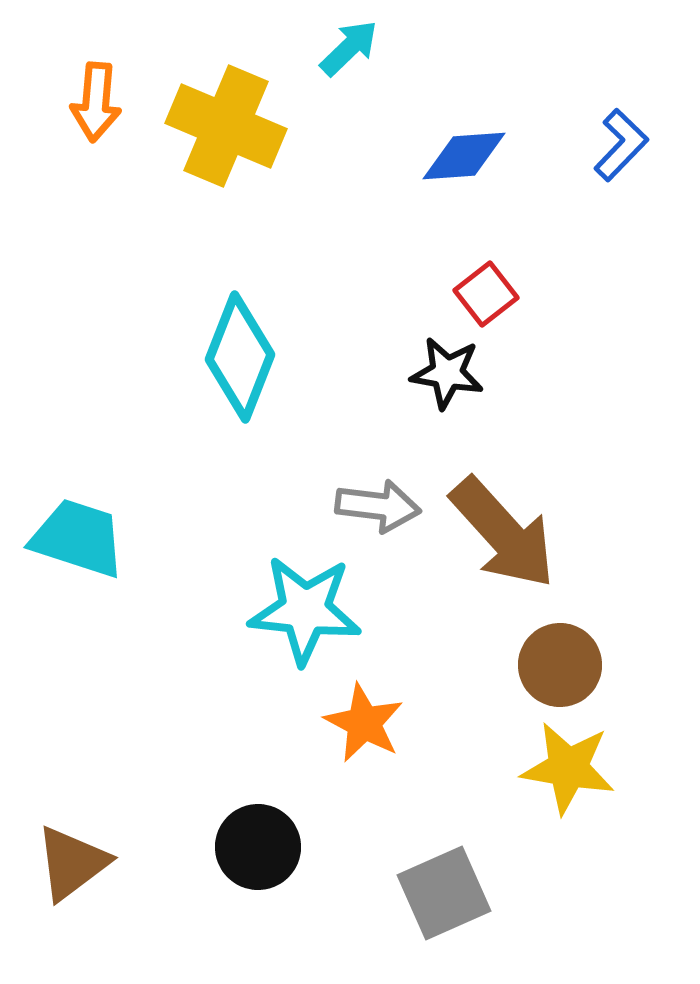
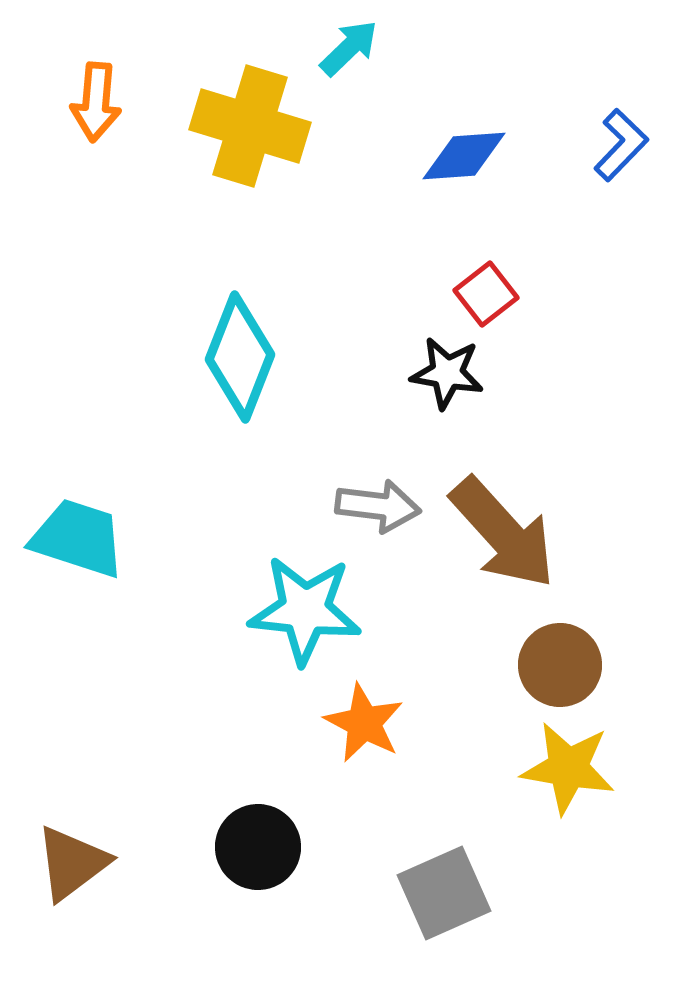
yellow cross: moved 24 px right; rotated 6 degrees counterclockwise
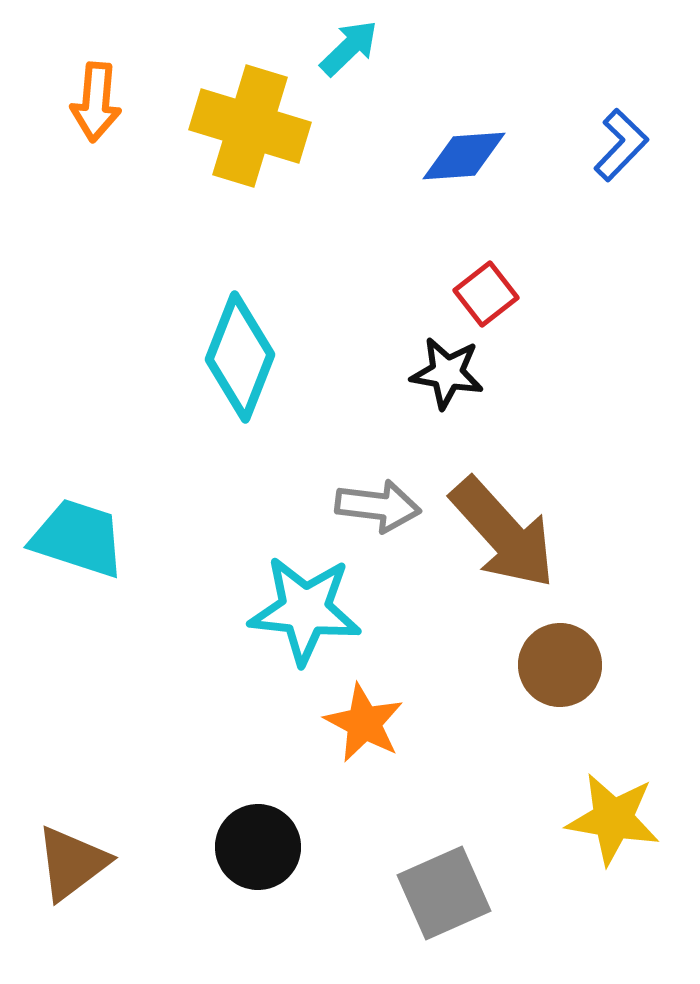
yellow star: moved 45 px right, 51 px down
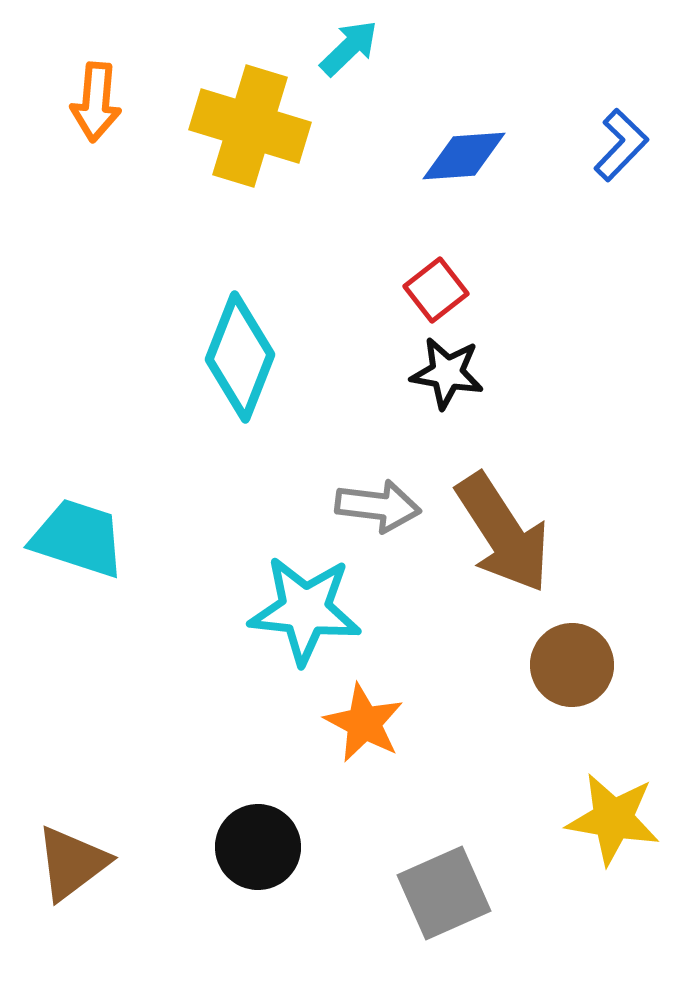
red square: moved 50 px left, 4 px up
brown arrow: rotated 9 degrees clockwise
brown circle: moved 12 px right
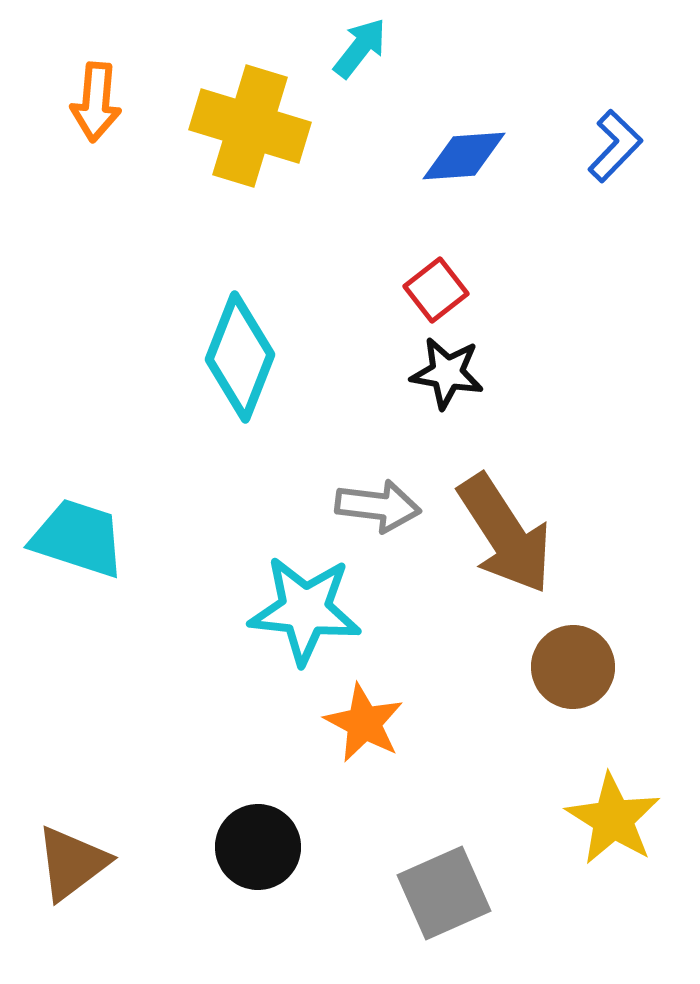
cyan arrow: moved 11 px right; rotated 8 degrees counterclockwise
blue L-shape: moved 6 px left, 1 px down
brown arrow: moved 2 px right, 1 px down
brown circle: moved 1 px right, 2 px down
yellow star: rotated 22 degrees clockwise
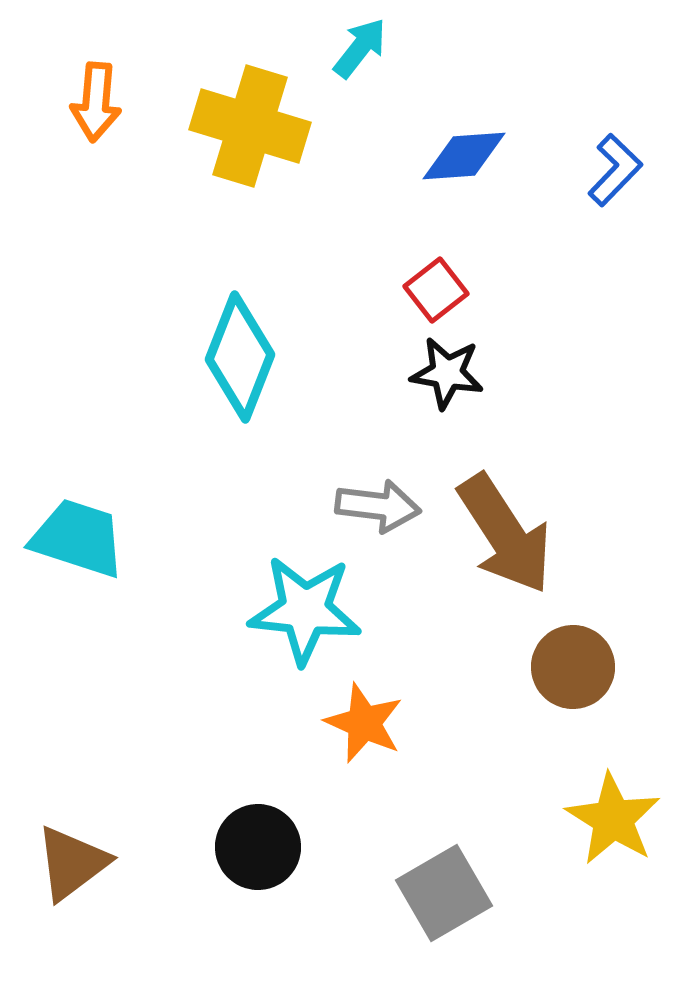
blue L-shape: moved 24 px down
orange star: rotated 4 degrees counterclockwise
gray square: rotated 6 degrees counterclockwise
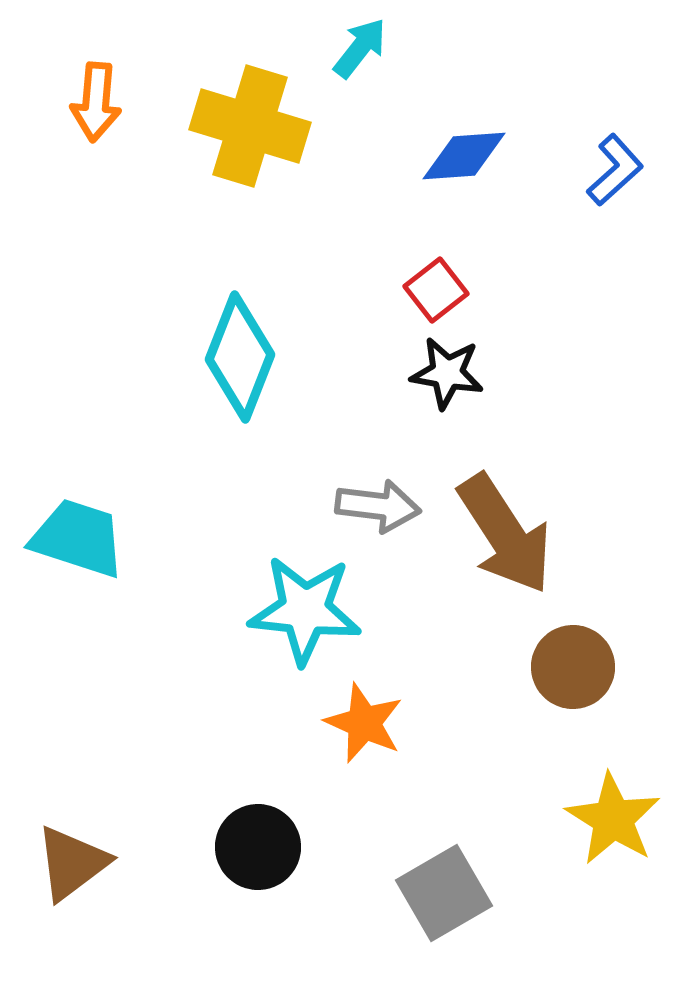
blue L-shape: rotated 4 degrees clockwise
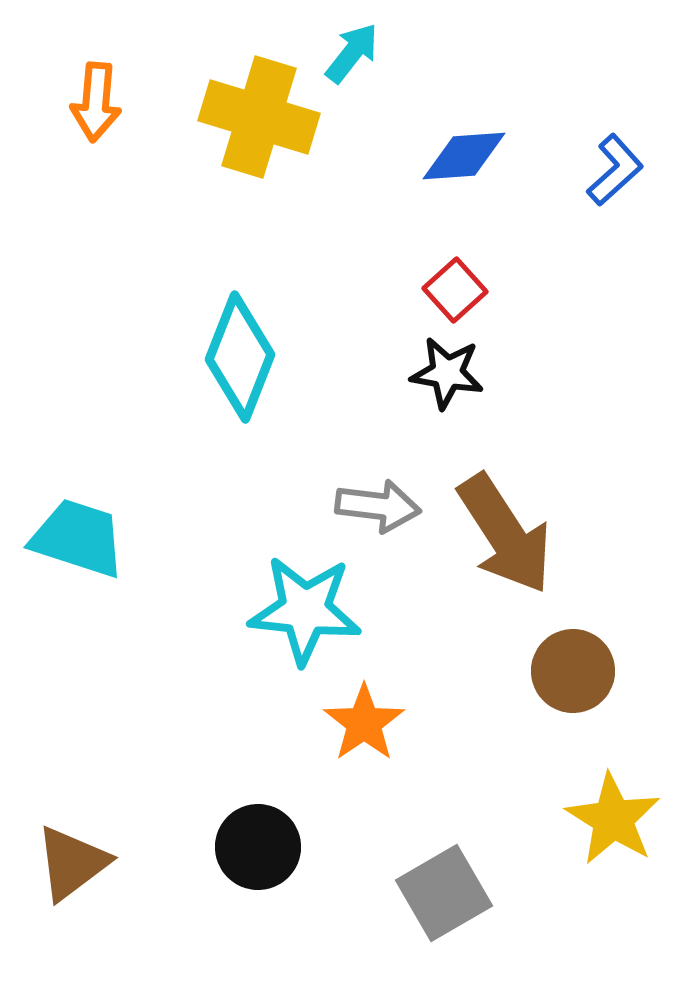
cyan arrow: moved 8 px left, 5 px down
yellow cross: moved 9 px right, 9 px up
red square: moved 19 px right; rotated 4 degrees counterclockwise
brown circle: moved 4 px down
orange star: rotated 14 degrees clockwise
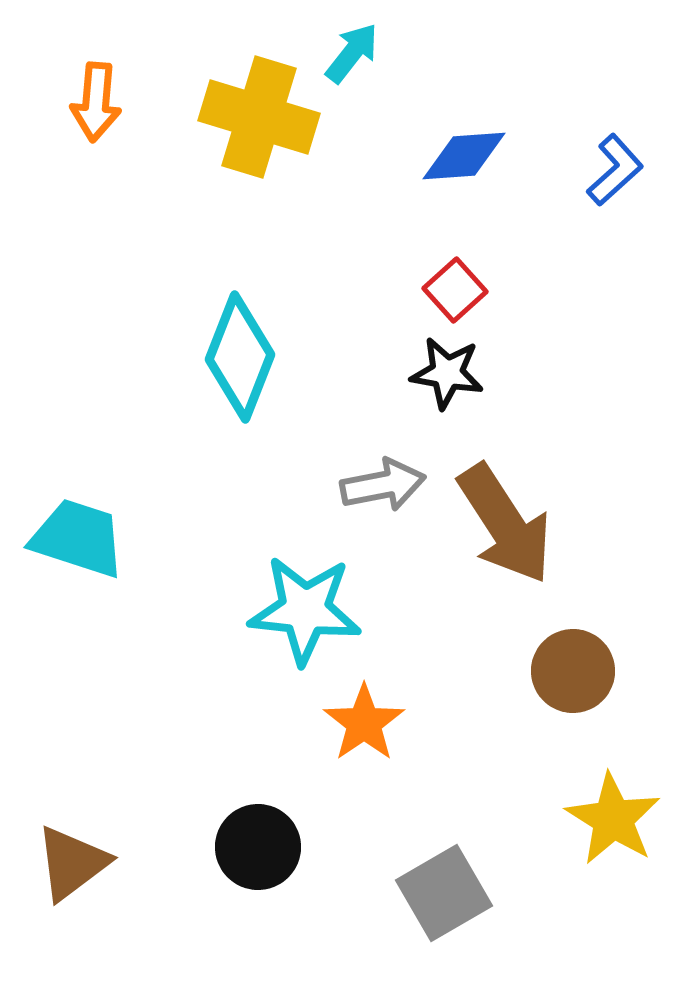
gray arrow: moved 5 px right, 21 px up; rotated 18 degrees counterclockwise
brown arrow: moved 10 px up
